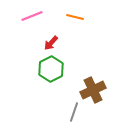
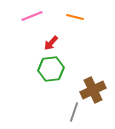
green hexagon: rotated 20 degrees clockwise
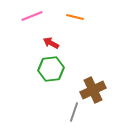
red arrow: rotated 77 degrees clockwise
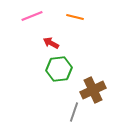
green hexagon: moved 8 px right
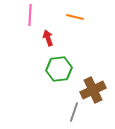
pink line: moved 2 px left, 1 px up; rotated 65 degrees counterclockwise
red arrow: moved 3 px left, 5 px up; rotated 42 degrees clockwise
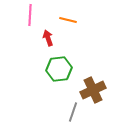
orange line: moved 7 px left, 3 px down
gray line: moved 1 px left
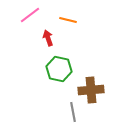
pink line: rotated 50 degrees clockwise
green hexagon: rotated 20 degrees clockwise
brown cross: moved 2 px left; rotated 20 degrees clockwise
gray line: rotated 30 degrees counterclockwise
